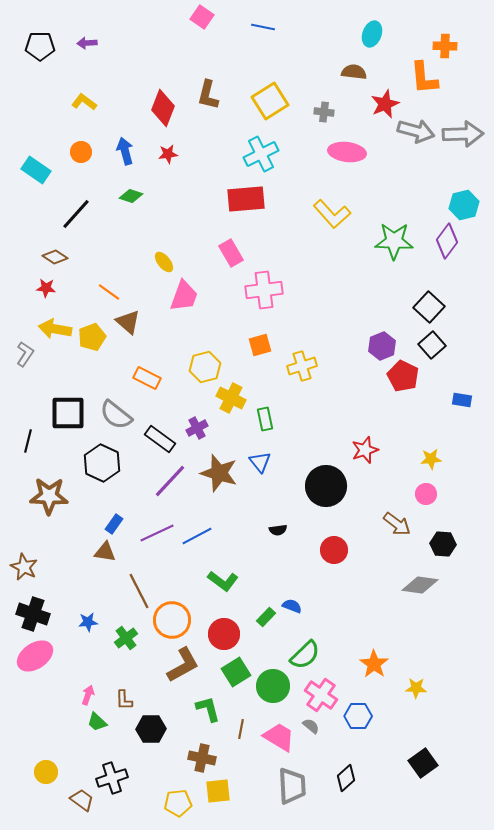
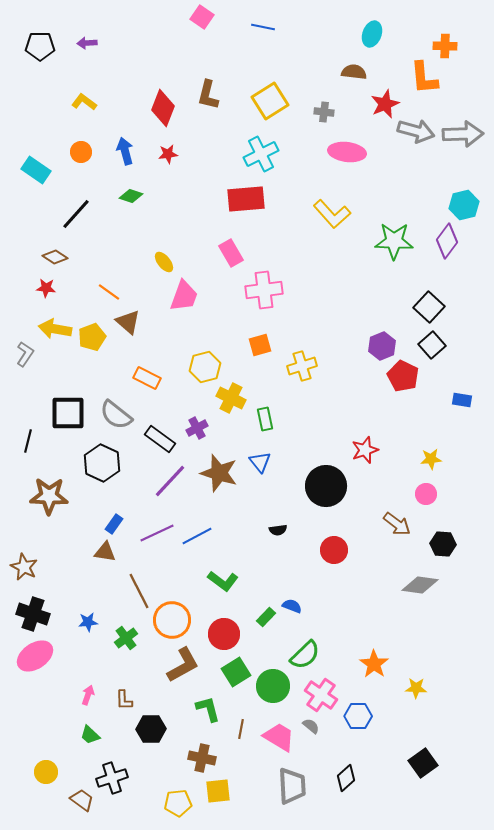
green trapezoid at (97, 722): moved 7 px left, 13 px down
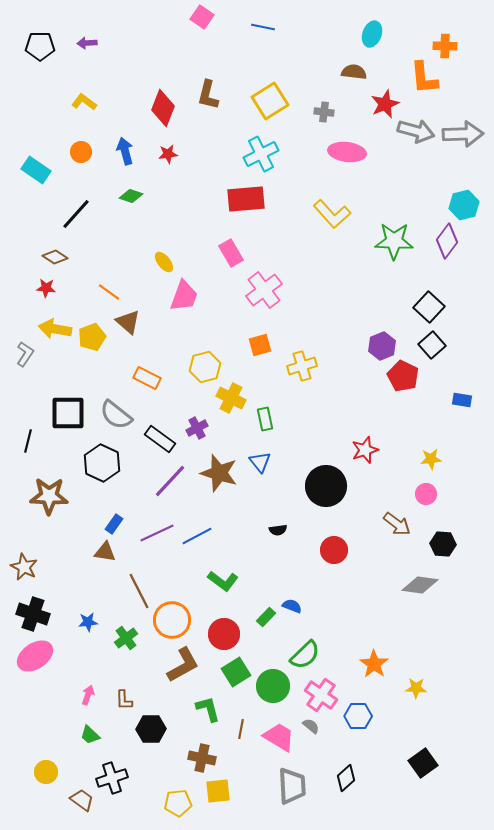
pink cross at (264, 290): rotated 30 degrees counterclockwise
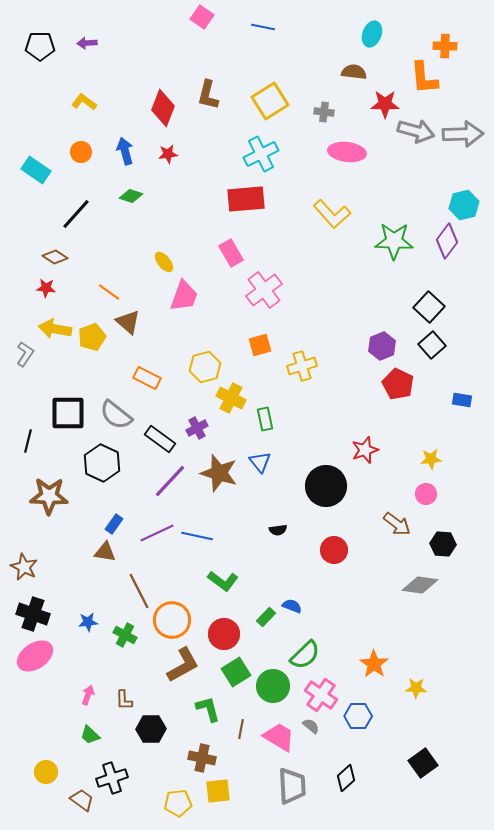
red star at (385, 104): rotated 24 degrees clockwise
red pentagon at (403, 376): moved 5 px left, 8 px down
blue line at (197, 536): rotated 40 degrees clockwise
green cross at (126, 638): moved 1 px left, 3 px up; rotated 25 degrees counterclockwise
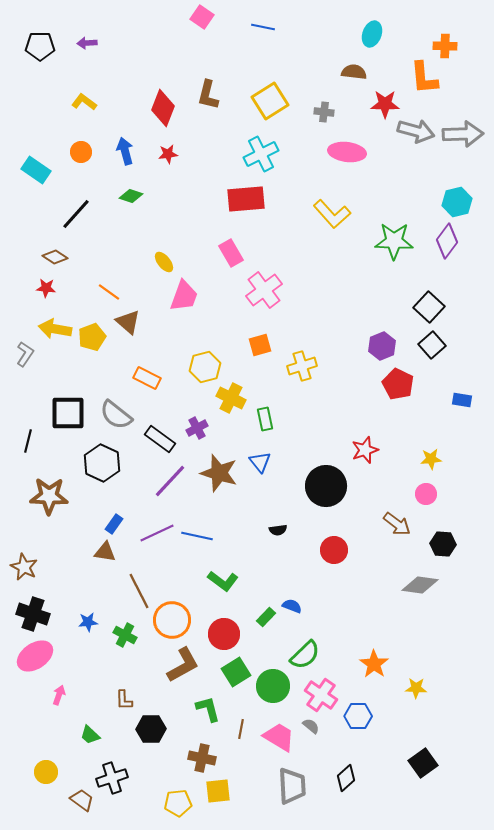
cyan hexagon at (464, 205): moved 7 px left, 3 px up
pink arrow at (88, 695): moved 29 px left
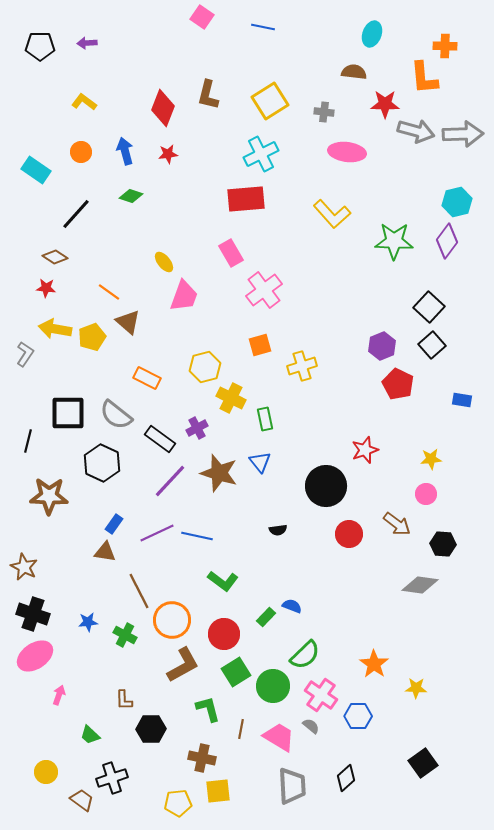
red circle at (334, 550): moved 15 px right, 16 px up
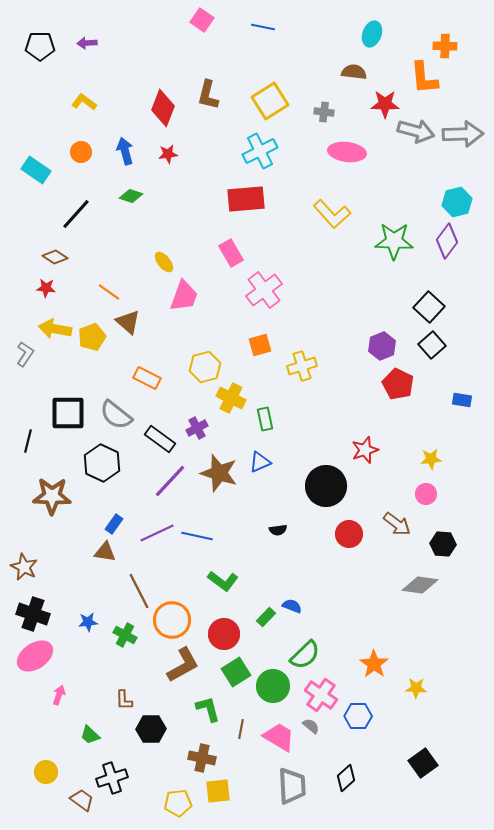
pink square at (202, 17): moved 3 px down
cyan cross at (261, 154): moved 1 px left, 3 px up
blue triangle at (260, 462): rotated 45 degrees clockwise
brown star at (49, 496): moved 3 px right
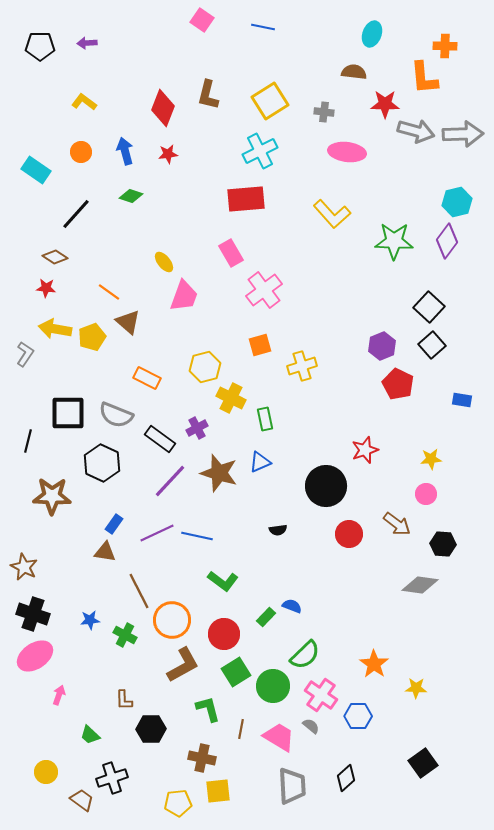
gray semicircle at (116, 415): rotated 16 degrees counterclockwise
blue star at (88, 622): moved 2 px right, 2 px up
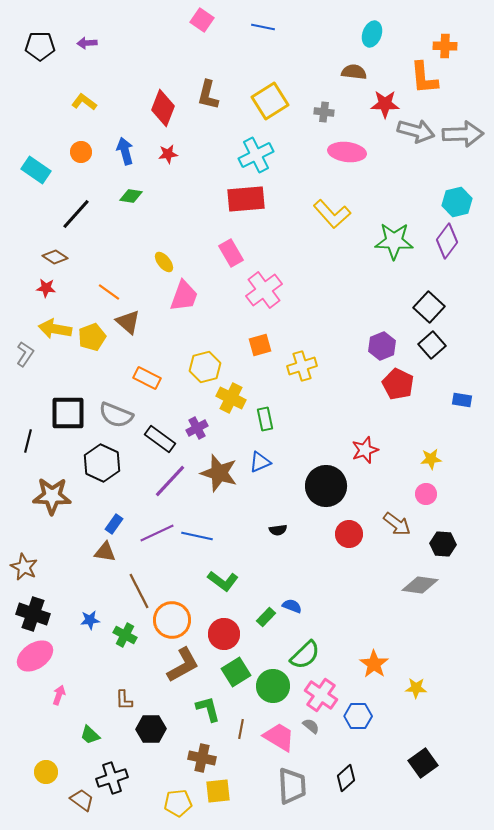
cyan cross at (260, 151): moved 4 px left, 4 px down
green diamond at (131, 196): rotated 10 degrees counterclockwise
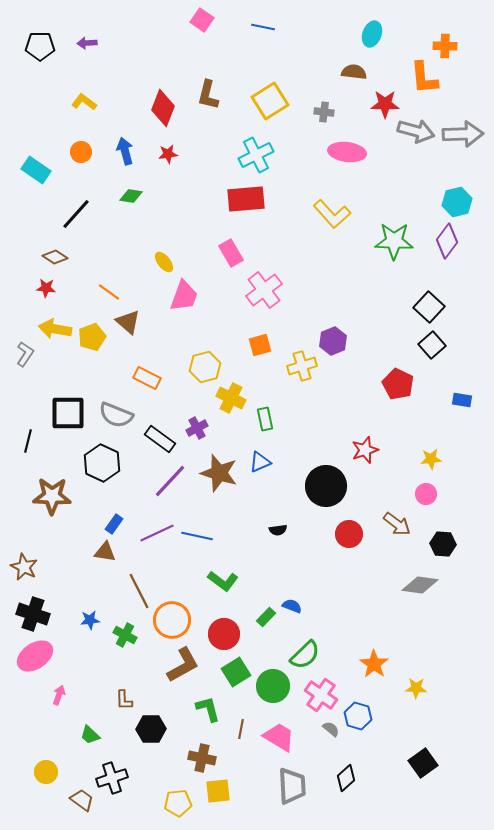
purple hexagon at (382, 346): moved 49 px left, 5 px up
blue hexagon at (358, 716): rotated 16 degrees clockwise
gray semicircle at (311, 726): moved 20 px right, 3 px down
